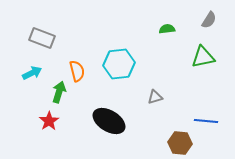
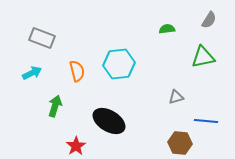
green arrow: moved 4 px left, 14 px down
gray triangle: moved 21 px right
red star: moved 27 px right, 25 px down
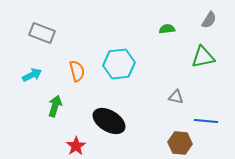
gray rectangle: moved 5 px up
cyan arrow: moved 2 px down
gray triangle: rotated 28 degrees clockwise
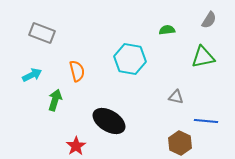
green semicircle: moved 1 px down
cyan hexagon: moved 11 px right, 5 px up; rotated 16 degrees clockwise
green arrow: moved 6 px up
brown hexagon: rotated 20 degrees clockwise
